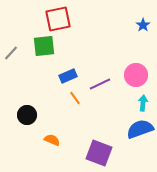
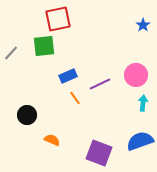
blue semicircle: moved 12 px down
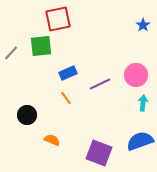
green square: moved 3 px left
blue rectangle: moved 3 px up
orange line: moved 9 px left
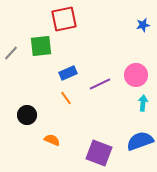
red square: moved 6 px right
blue star: rotated 24 degrees clockwise
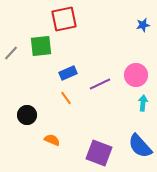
blue semicircle: moved 5 px down; rotated 112 degrees counterclockwise
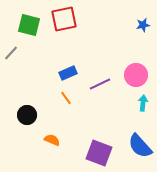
green square: moved 12 px left, 21 px up; rotated 20 degrees clockwise
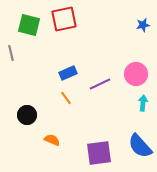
gray line: rotated 56 degrees counterclockwise
pink circle: moved 1 px up
purple square: rotated 28 degrees counterclockwise
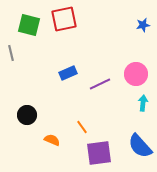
orange line: moved 16 px right, 29 px down
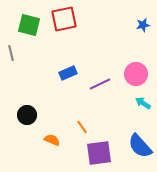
cyan arrow: rotated 63 degrees counterclockwise
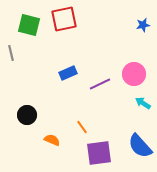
pink circle: moved 2 px left
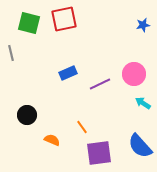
green square: moved 2 px up
